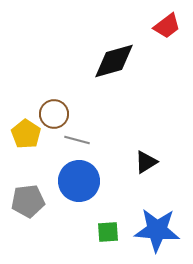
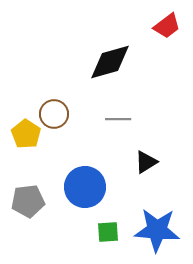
black diamond: moved 4 px left, 1 px down
gray line: moved 41 px right, 21 px up; rotated 15 degrees counterclockwise
blue circle: moved 6 px right, 6 px down
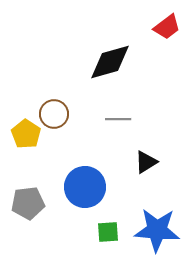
red trapezoid: moved 1 px down
gray pentagon: moved 2 px down
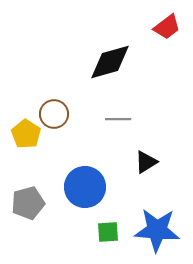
gray pentagon: rotated 8 degrees counterclockwise
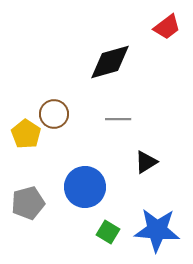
green square: rotated 35 degrees clockwise
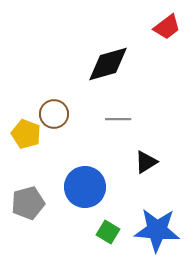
black diamond: moved 2 px left, 2 px down
yellow pentagon: rotated 12 degrees counterclockwise
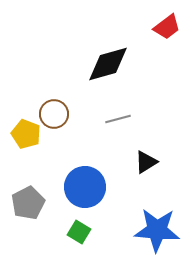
gray line: rotated 15 degrees counterclockwise
gray pentagon: rotated 12 degrees counterclockwise
green square: moved 29 px left
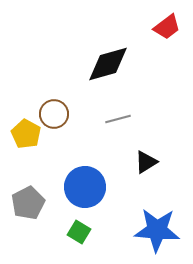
yellow pentagon: rotated 8 degrees clockwise
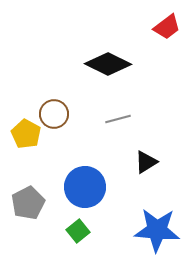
black diamond: rotated 42 degrees clockwise
green square: moved 1 px left, 1 px up; rotated 20 degrees clockwise
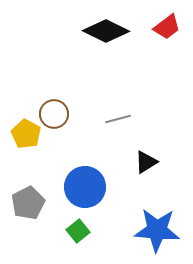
black diamond: moved 2 px left, 33 px up
